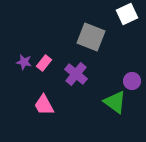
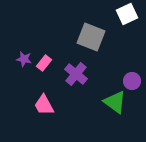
purple star: moved 3 px up
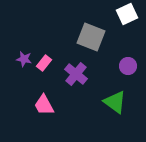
purple circle: moved 4 px left, 15 px up
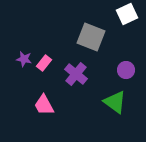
purple circle: moved 2 px left, 4 px down
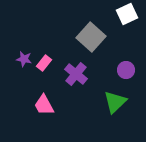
gray square: rotated 20 degrees clockwise
green triangle: rotated 40 degrees clockwise
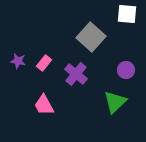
white square: rotated 30 degrees clockwise
purple star: moved 6 px left, 2 px down
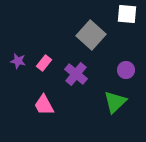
gray square: moved 2 px up
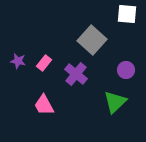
gray square: moved 1 px right, 5 px down
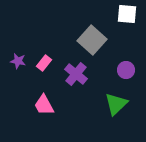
green triangle: moved 1 px right, 2 px down
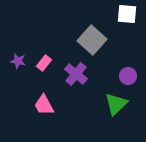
purple circle: moved 2 px right, 6 px down
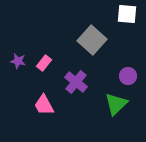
purple cross: moved 8 px down
